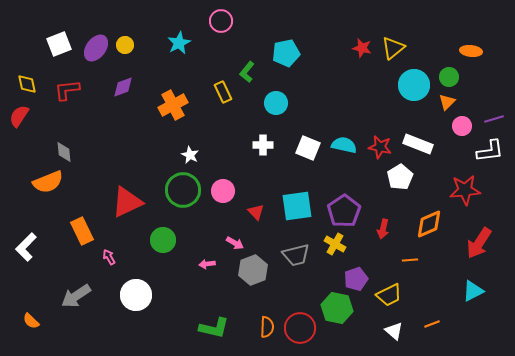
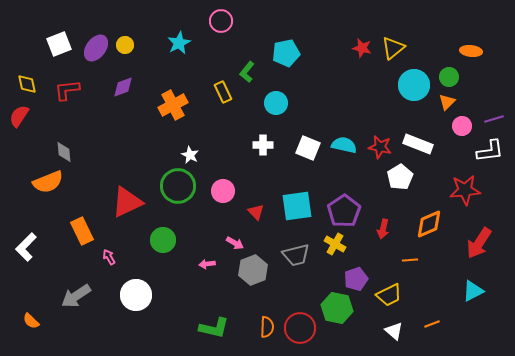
green circle at (183, 190): moved 5 px left, 4 px up
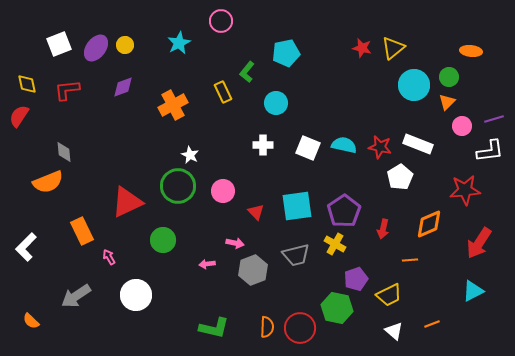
pink arrow at (235, 243): rotated 18 degrees counterclockwise
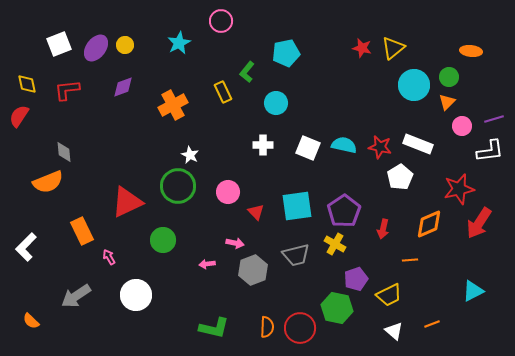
red star at (465, 190): moved 6 px left, 1 px up; rotated 8 degrees counterclockwise
pink circle at (223, 191): moved 5 px right, 1 px down
red arrow at (479, 243): moved 20 px up
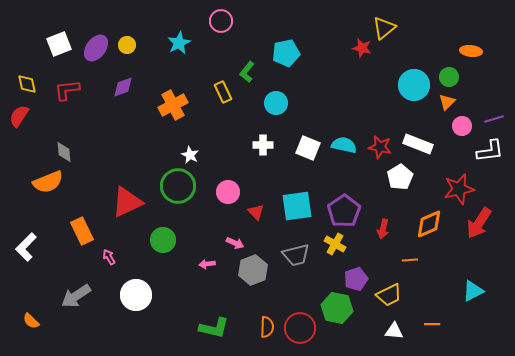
yellow circle at (125, 45): moved 2 px right
yellow triangle at (393, 48): moved 9 px left, 20 px up
pink arrow at (235, 243): rotated 12 degrees clockwise
orange line at (432, 324): rotated 21 degrees clockwise
white triangle at (394, 331): rotated 36 degrees counterclockwise
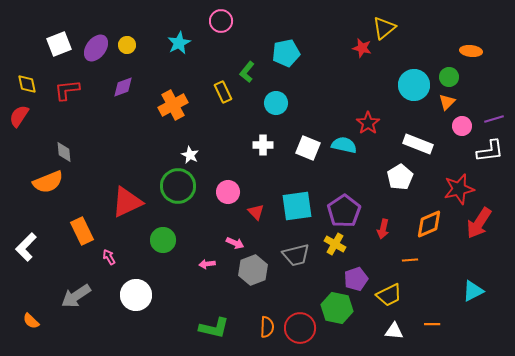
red star at (380, 147): moved 12 px left, 24 px up; rotated 25 degrees clockwise
